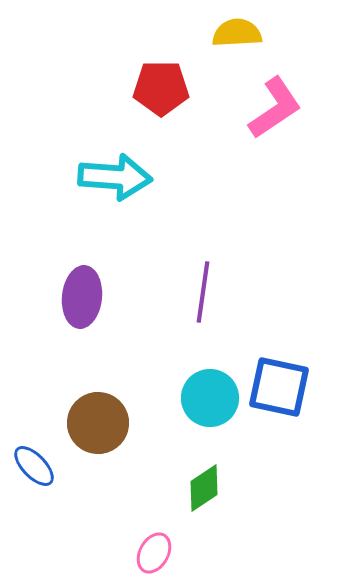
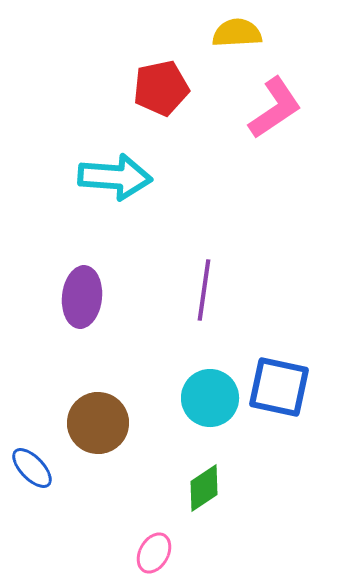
red pentagon: rotated 12 degrees counterclockwise
purple line: moved 1 px right, 2 px up
blue ellipse: moved 2 px left, 2 px down
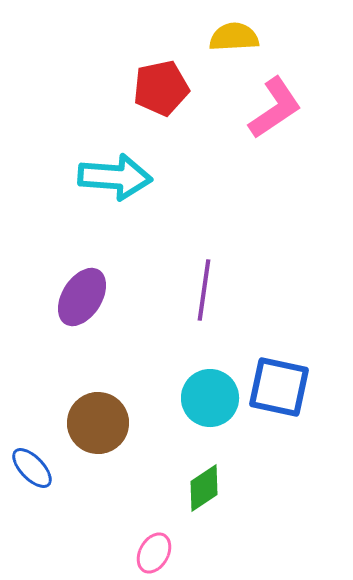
yellow semicircle: moved 3 px left, 4 px down
purple ellipse: rotated 26 degrees clockwise
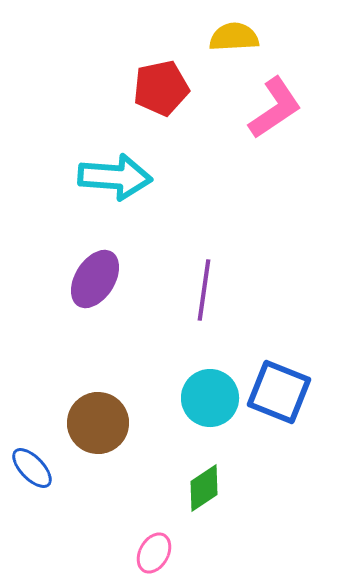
purple ellipse: moved 13 px right, 18 px up
blue square: moved 5 px down; rotated 10 degrees clockwise
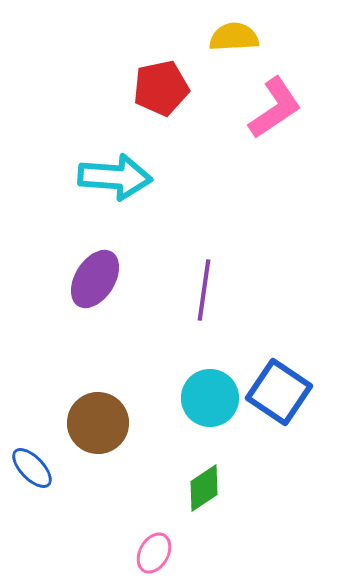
blue square: rotated 12 degrees clockwise
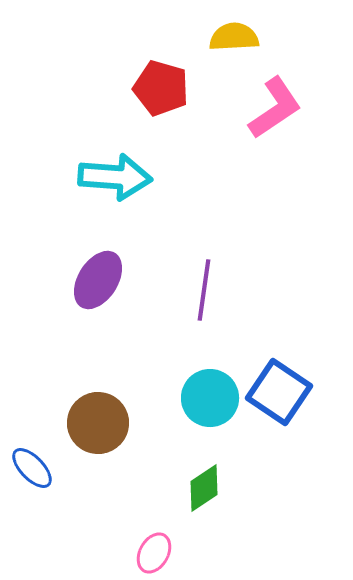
red pentagon: rotated 28 degrees clockwise
purple ellipse: moved 3 px right, 1 px down
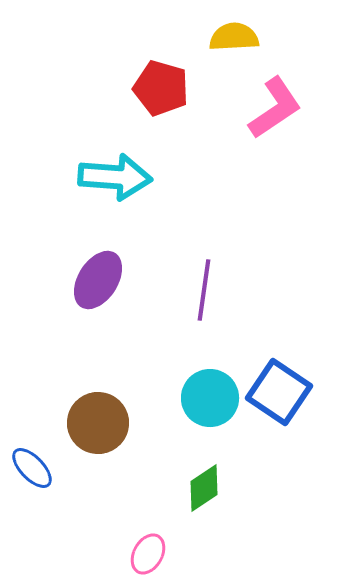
pink ellipse: moved 6 px left, 1 px down
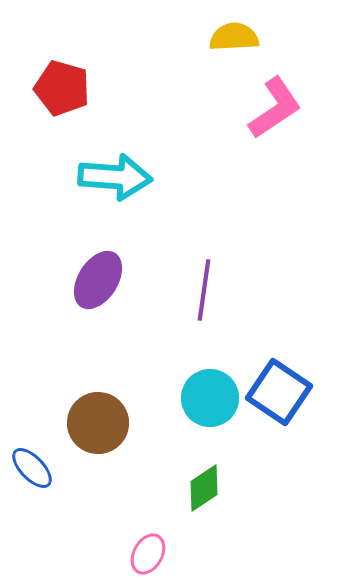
red pentagon: moved 99 px left
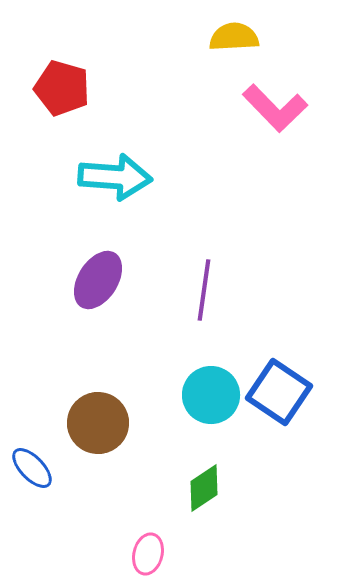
pink L-shape: rotated 80 degrees clockwise
cyan circle: moved 1 px right, 3 px up
pink ellipse: rotated 15 degrees counterclockwise
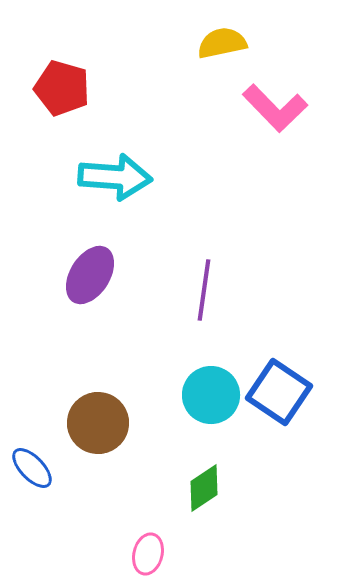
yellow semicircle: moved 12 px left, 6 px down; rotated 9 degrees counterclockwise
purple ellipse: moved 8 px left, 5 px up
